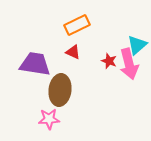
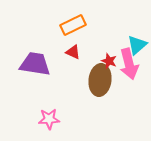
orange rectangle: moved 4 px left
brown ellipse: moved 40 px right, 10 px up
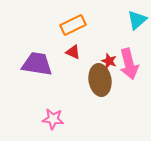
cyan triangle: moved 25 px up
purple trapezoid: moved 2 px right
brown ellipse: rotated 16 degrees counterclockwise
pink star: moved 4 px right; rotated 10 degrees clockwise
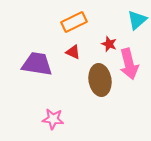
orange rectangle: moved 1 px right, 3 px up
red star: moved 17 px up
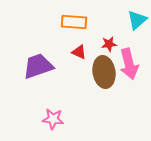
orange rectangle: rotated 30 degrees clockwise
red star: rotated 28 degrees counterclockwise
red triangle: moved 6 px right
purple trapezoid: moved 1 px right, 2 px down; rotated 28 degrees counterclockwise
brown ellipse: moved 4 px right, 8 px up
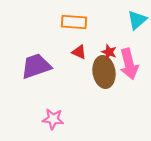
red star: moved 8 px down; rotated 28 degrees clockwise
purple trapezoid: moved 2 px left
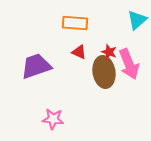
orange rectangle: moved 1 px right, 1 px down
pink arrow: rotated 8 degrees counterclockwise
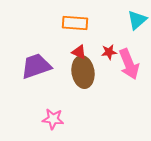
red star: rotated 28 degrees counterclockwise
brown ellipse: moved 21 px left
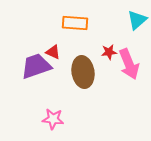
red triangle: moved 26 px left
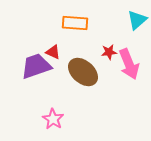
brown ellipse: rotated 40 degrees counterclockwise
pink star: rotated 25 degrees clockwise
